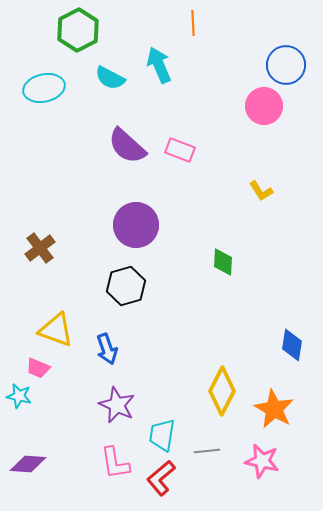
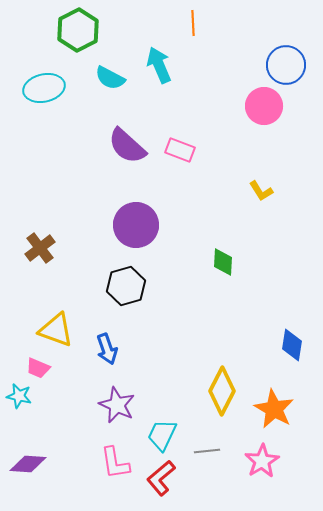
cyan trapezoid: rotated 16 degrees clockwise
pink star: rotated 28 degrees clockwise
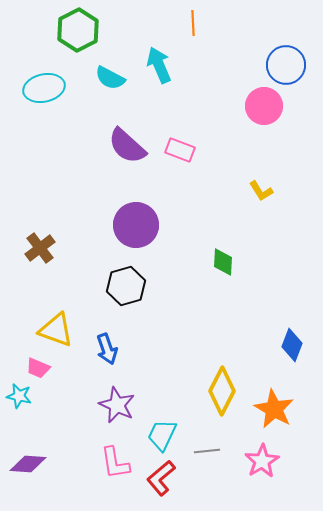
blue diamond: rotated 12 degrees clockwise
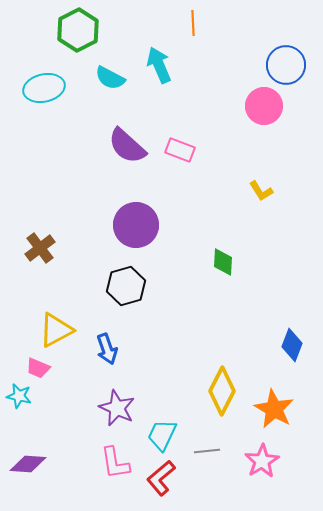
yellow triangle: rotated 48 degrees counterclockwise
purple star: moved 3 px down
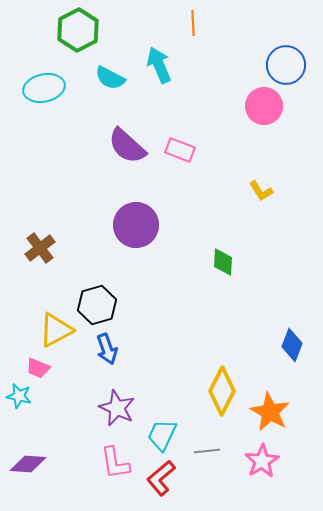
black hexagon: moved 29 px left, 19 px down
orange star: moved 4 px left, 3 px down
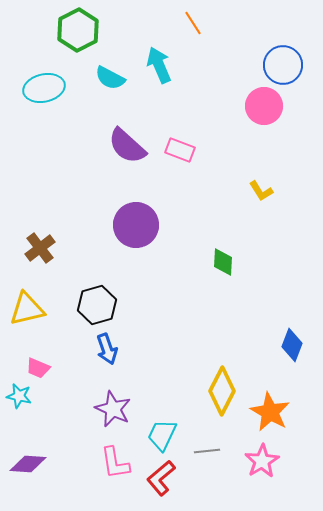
orange line: rotated 30 degrees counterclockwise
blue circle: moved 3 px left
yellow triangle: moved 29 px left, 21 px up; rotated 15 degrees clockwise
purple star: moved 4 px left, 1 px down
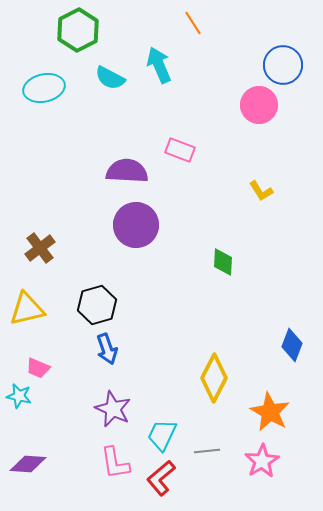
pink circle: moved 5 px left, 1 px up
purple semicircle: moved 25 px down; rotated 141 degrees clockwise
yellow diamond: moved 8 px left, 13 px up
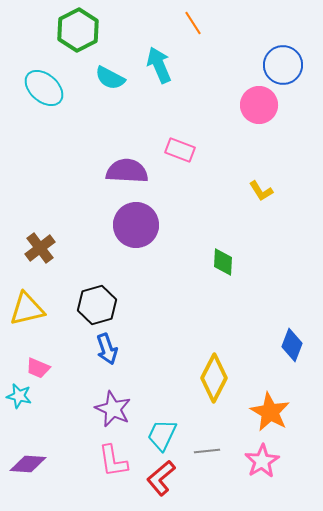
cyan ellipse: rotated 54 degrees clockwise
pink L-shape: moved 2 px left, 2 px up
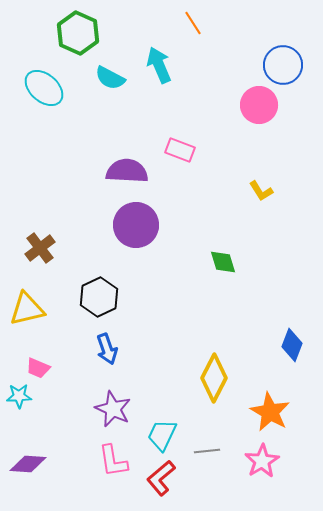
green hexagon: moved 3 px down; rotated 9 degrees counterclockwise
green diamond: rotated 20 degrees counterclockwise
black hexagon: moved 2 px right, 8 px up; rotated 9 degrees counterclockwise
cyan star: rotated 15 degrees counterclockwise
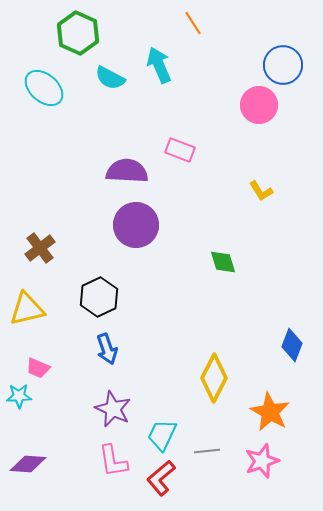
pink star: rotated 12 degrees clockwise
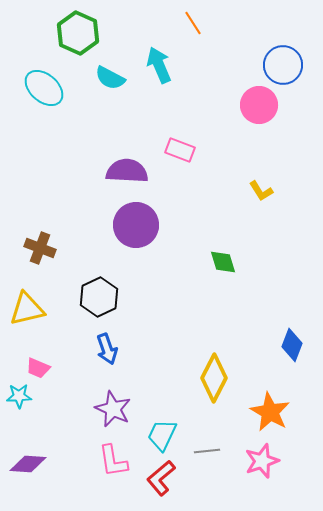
brown cross: rotated 32 degrees counterclockwise
